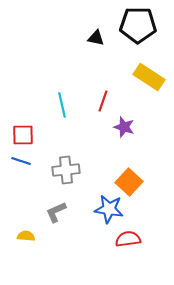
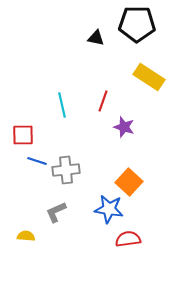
black pentagon: moved 1 px left, 1 px up
blue line: moved 16 px right
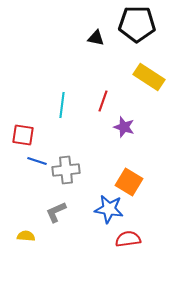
cyan line: rotated 20 degrees clockwise
red square: rotated 10 degrees clockwise
orange square: rotated 12 degrees counterclockwise
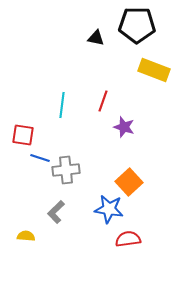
black pentagon: moved 1 px down
yellow rectangle: moved 5 px right, 7 px up; rotated 12 degrees counterclockwise
blue line: moved 3 px right, 3 px up
orange square: rotated 16 degrees clockwise
gray L-shape: rotated 20 degrees counterclockwise
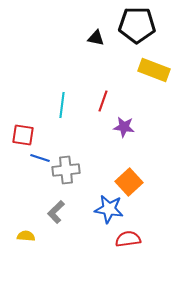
purple star: rotated 10 degrees counterclockwise
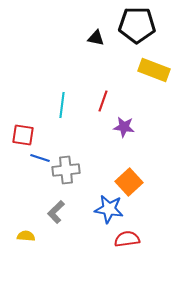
red semicircle: moved 1 px left
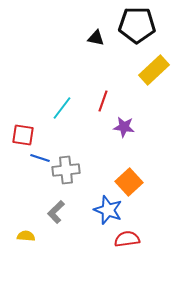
yellow rectangle: rotated 64 degrees counterclockwise
cyan line: moved 3 px down; rotated 30 degrees clockwise
blue star: moved 1 px left, 1 px down; rotated 12 degrees clockwise
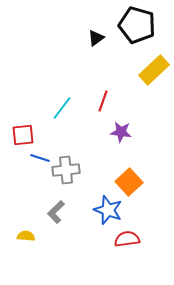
black pentagon: rotated 15 degrees clockwise
black triangle: rotated 48 degrees counterclockwise
purple star: moved 3 px left, 5 px down
red square: rotated 15 degrees counterclockwise
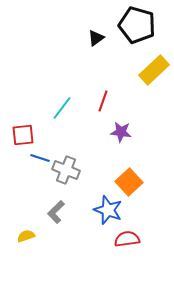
gray cross: rotated 28 degrees clockwise
yellow semicircle: rotated 24 degrees counterclockwise
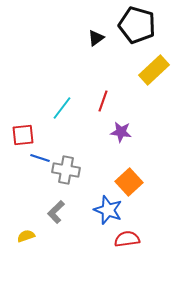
gray cross: rotated 12 degrees counterclockwise
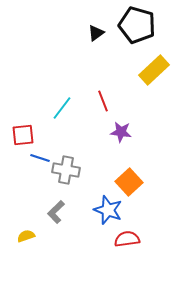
black triangle: moved 5 px up
red line: rotated 40 degrees counterclockwise
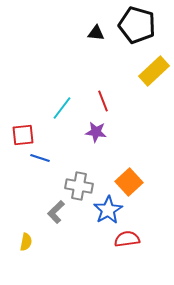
black triangle: rotated 42 degrees clockwise
yellow rectangle: moved 1 px down
purple star: moved 25 px left
gray cross: moved 13 px right, 16 px down
blue star: rotated 20 degrees clockwise
yellow semicircle: moved 6 px down; rotated 120 degrees clockwise
